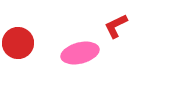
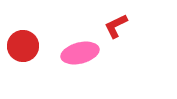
red circle: moved 5 px right, 3 px down
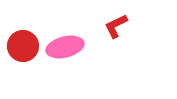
pink ellipse: moved 15 px left, 6 px up
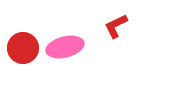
red circle: moved 2 px down
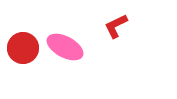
pink ellipse: rotated 42 degrees clockwise
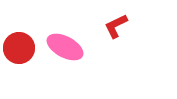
red circle: moved 4 px left
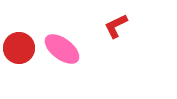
pink ellipse: moved 3 px left, 2 px down; rotated 9 degrees clockwise
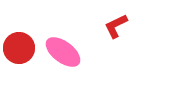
pink ellipse: moved 1 px right, 3 px down
